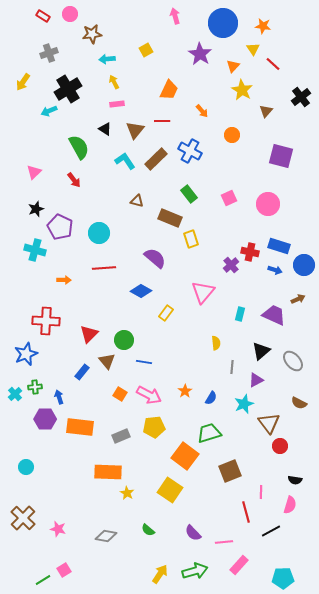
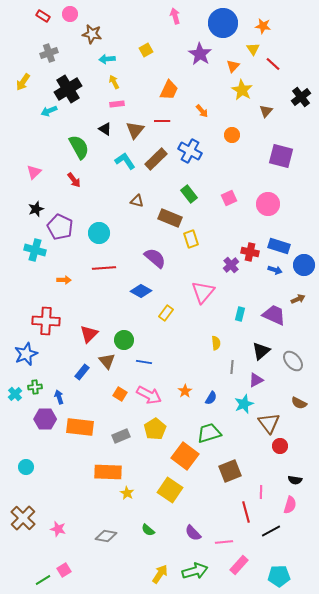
brown star at (92, 34): rotated 18 degrees clockwise
yellow pentagon at (154, 427): moved 1 px right, 2 px down; rotated 25 degrees counterclockwise
cyan pentagon at (283, 578): moved 4 px left, 2 px up
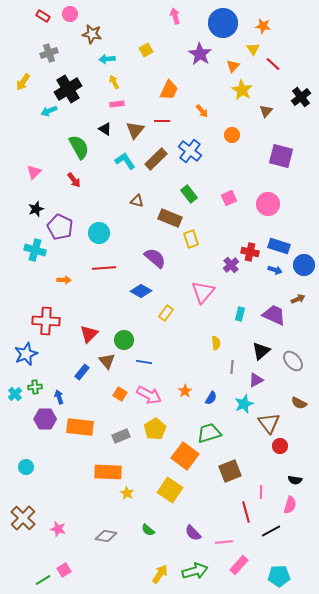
blue cross at (190, 151): rotated 10 degrees clockwise
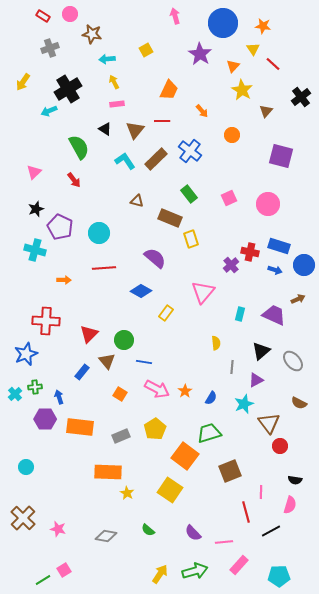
gray cross at (49, 53): moved 1 px right, 5 px up
pink arrow at (149, 395): moved 8 px right, 6 px up
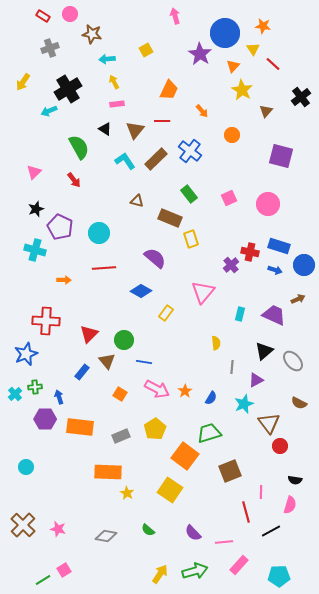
blue circle at (223, 23): moved 2 px right, 10 px down
black triangle at (261, 351): moved 3 px right
brown cross at (23, 518): moved 7 px down
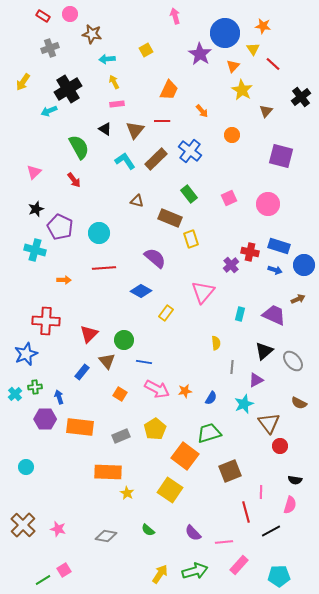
orange star at (185, 391): rotated 24 degrees clockwise
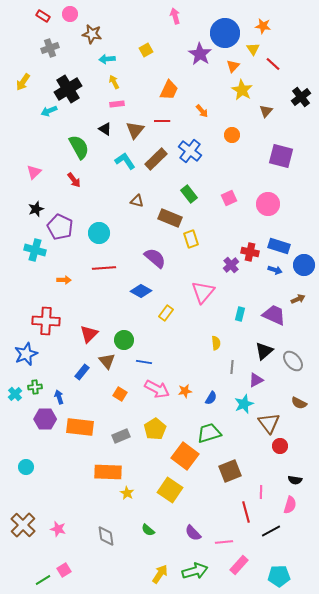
gray diamond at (106, 536): rotated 70 degrees clockwise
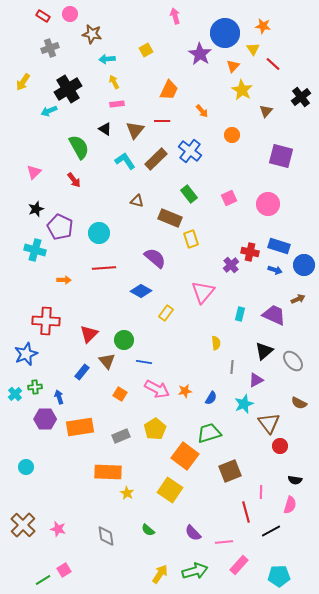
orange rectangle at (80, 427): rotated 16 degrees counterclockwise
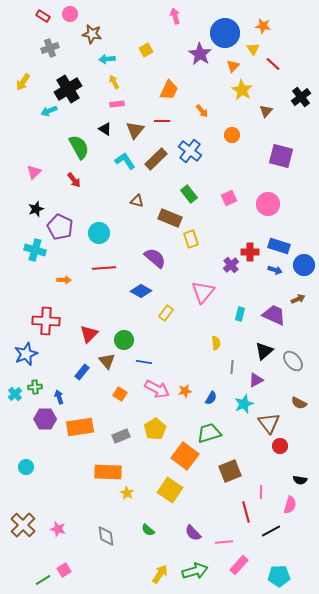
red cross at (250, 252): rotated 12 degrees counterclockwise
black semicircle at (295, 480): moved 5 px right
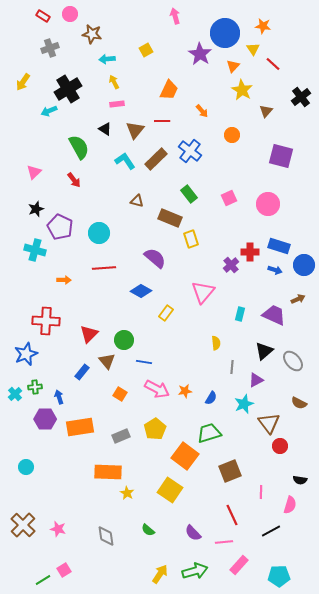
red line at (246, 512): moved 14 px left, 3 px down; rotated 10 degrees counterclockwise
